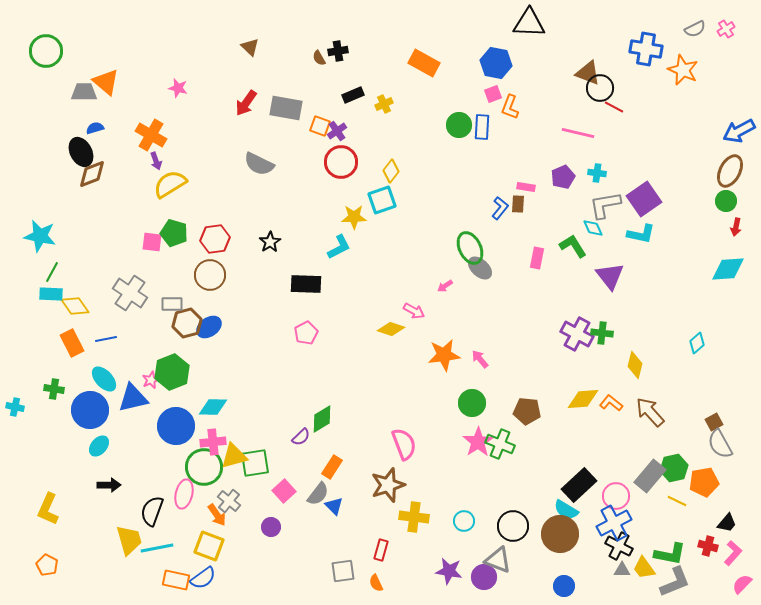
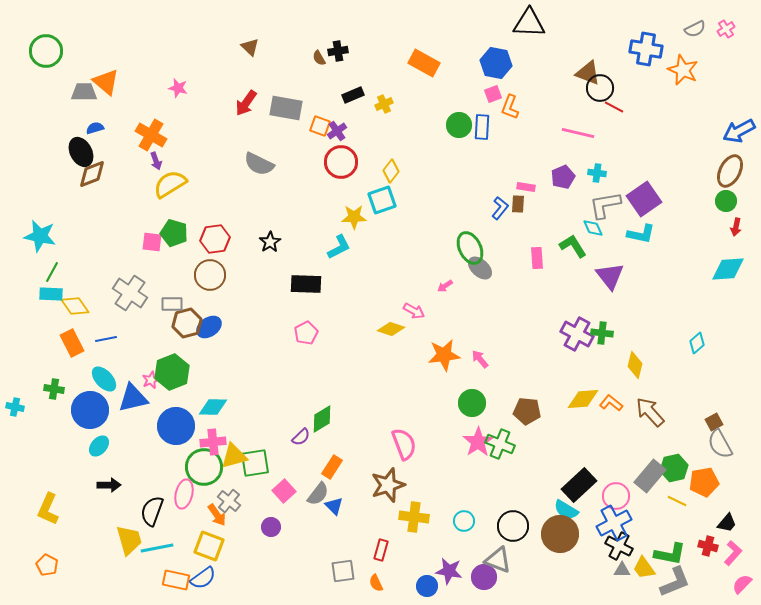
pink rectangle at (537, 258): rotated 15 degrees counterclockwise
blue circle at (564, 586): moved 137 px left
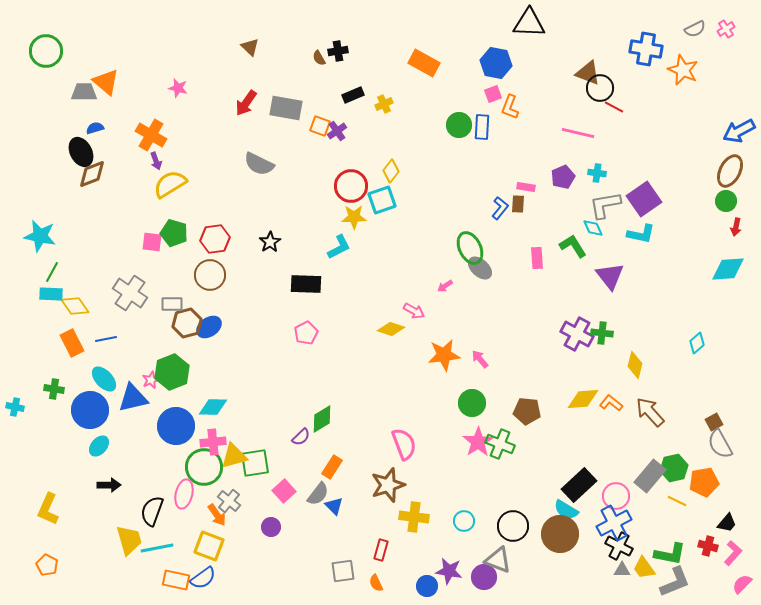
red circle at (341, 162): moved 10 px right, 24 px down
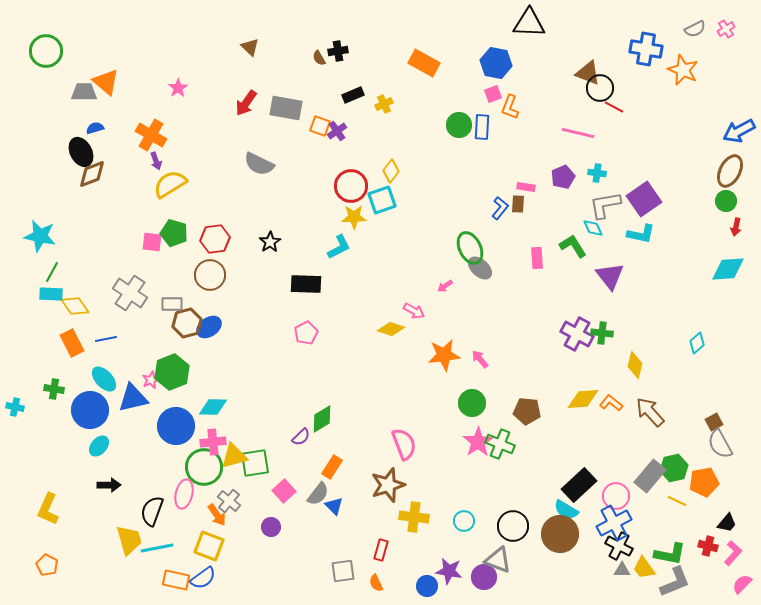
pink star at (178, 88): rotated 24 degrees clockwise
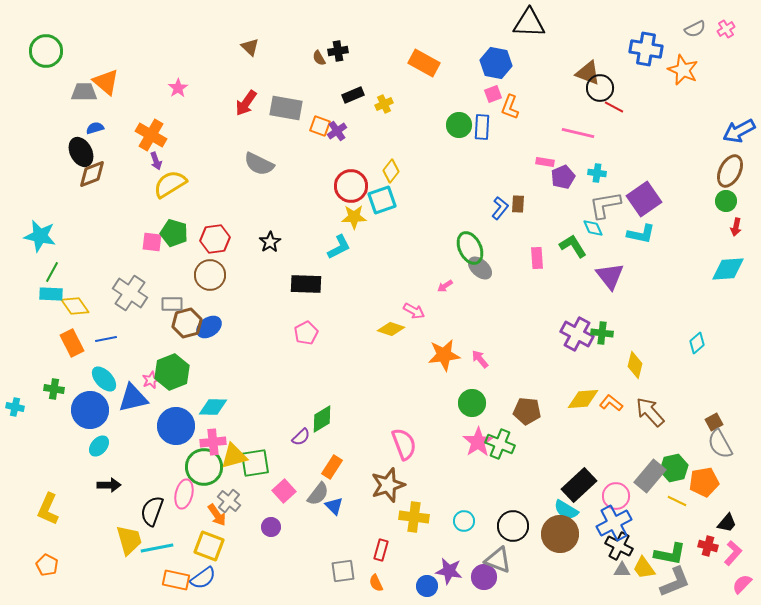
pink rectangle at (526, 187): moved 19 px right, 25 px up
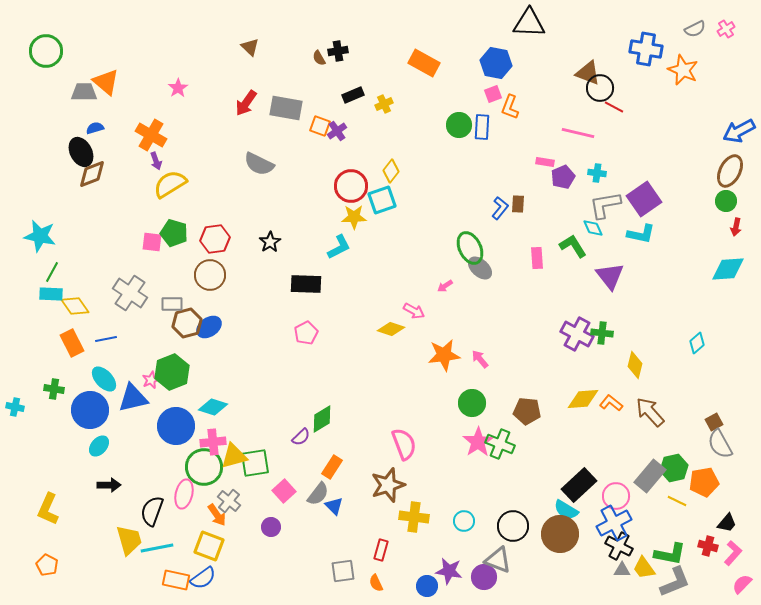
cyan diamond at (213, 407): rotated 16 degrees clockwise
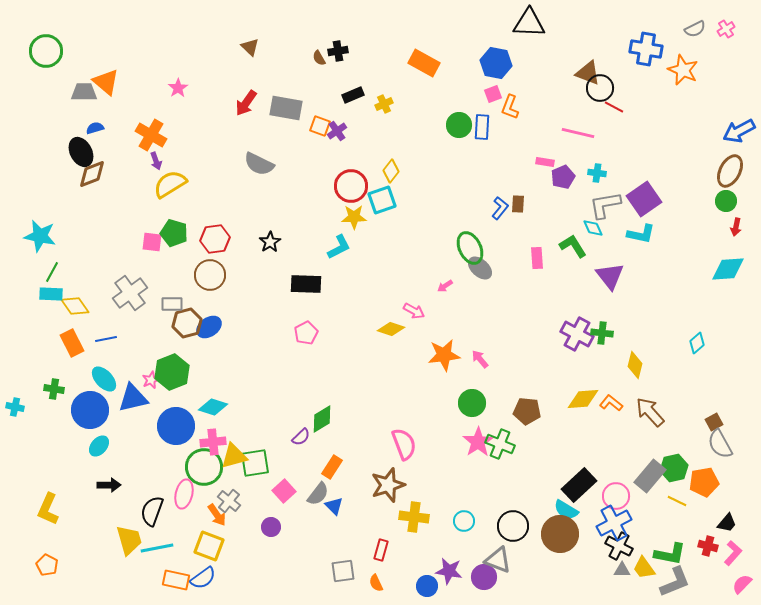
gray cross at (130, 293): rotated 20 degrees clockwise
